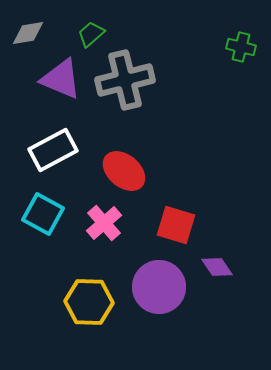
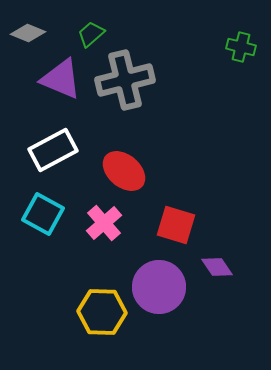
gray diamond: rotated 32 degrees clockwise
yellow hexagon: moved 13 px right, 10 px down
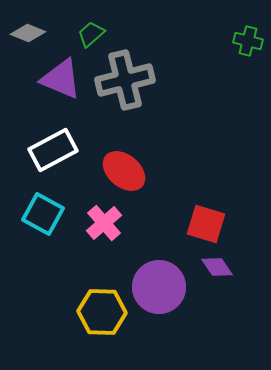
green cross: moved 7 px right, 6 px up
red square: moved 30 px right, 1 px up
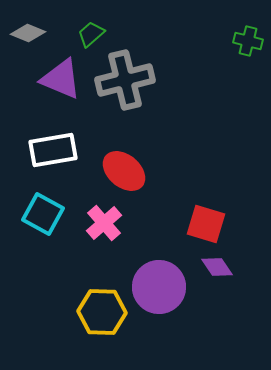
white rectangle: rotated 18 degrees clockwise
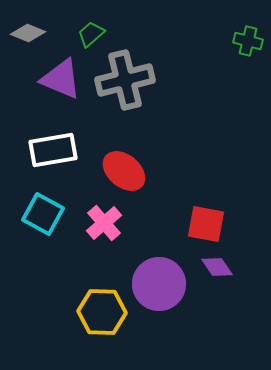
red square: rotated 6 degrees counterclockwise
purple circle: moved 3 px up
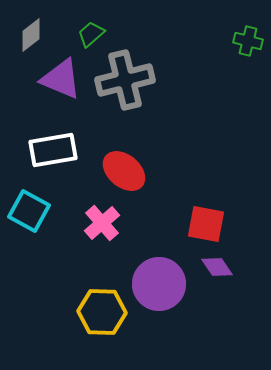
gray diamond: moved 3 px right, 2 px down; rotated 60 degrees counterclockwise
cyan square: moved 14 px left, 3 px up
pink cross: moved 2 px left
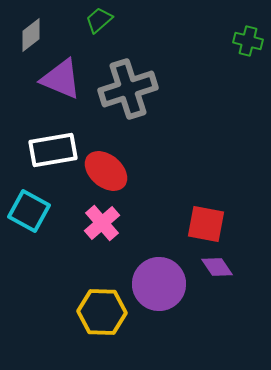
green trapezoid: moved 8 px right, 14 px up
gray cross: moved 3 px right, 9 px down; rotated 4 degrees counterclockwise
red ellipse: moved 18 px left
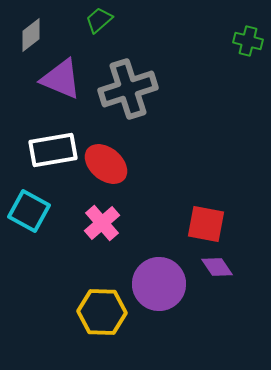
red ellipse: moved 7 px up
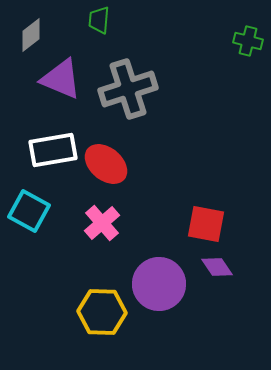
green trapezoid: rotated 44 degrees counterclockwise
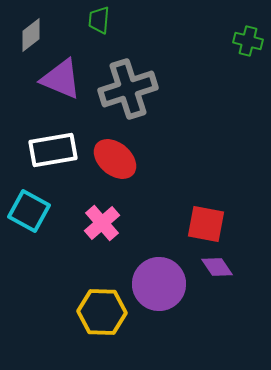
red ellipse: moved 9 px right, 5 px up
